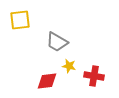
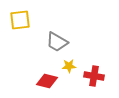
yellow star: rotated 16 degrees counterclockwise
red diamond: rotated 20 degrees clockwise
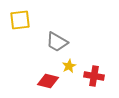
yellow star: rotated 24 degrees counterclockwise
red diamond: moved 1 px right
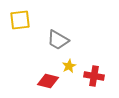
gray trapezoid: moved 1 px right, 2 px up
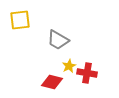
red cross: moved 7 px left, 3 px up
red diamond: moved 4 px right, 1 px down
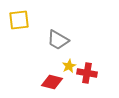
yellow square: moved 1 px left
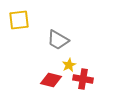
yellow star: moved 1 px up
red cross: moved 4 px left, 6 px down
red diamond: moved 1 px left, 2 px up
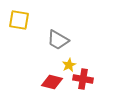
yellow square: rotated 15 degrees clockwise
red diamond: moved 1 px right, 2 px down
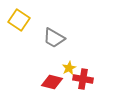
yellow square: rotated 25 degrees clockwise
gray trapezoid: moved 4 px left, 2 px up
yellow star: moved 3 px down
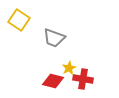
gray trapezoid: rotated 10 degrees counterclockwise
red diamond: moved 1 px right, 1 px up
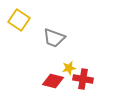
yellow star: rotated 16 degrees clockwise
